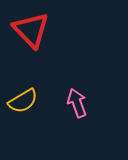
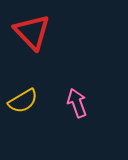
red triangle: moved 1 px right, 2 px down
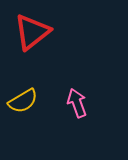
red triangle: rotated 36 degrees clockwise
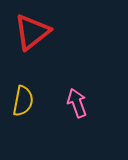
yellow semicircle: rotated 48 degrees counterclockwise
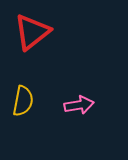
pink arrow: moved 2 px right, 2 px down; rotated 100 degrees clockwise
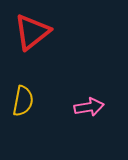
pink arrow: moved 10 px right, 2 px down
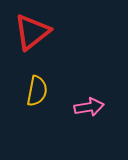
yellow semicircle: moved 14 px right, 10 px up
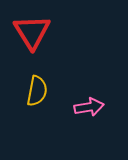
red triangle: rotated 24 degrees counterclockwise
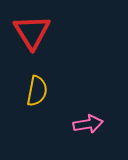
pink arrow: moved 1 px left, 17 px down
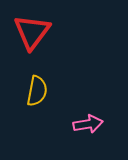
red triangle: rotated 9 degrees clockwise
